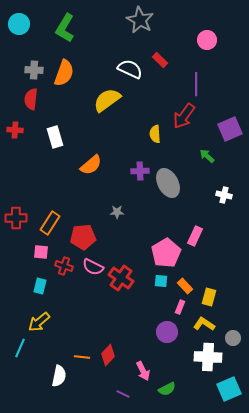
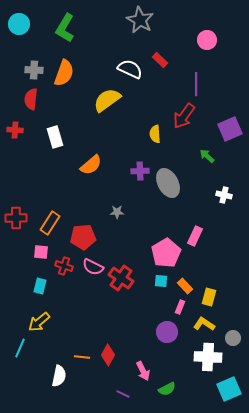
red diamond at (108, 355): rotated 15 degrees counterclockwise
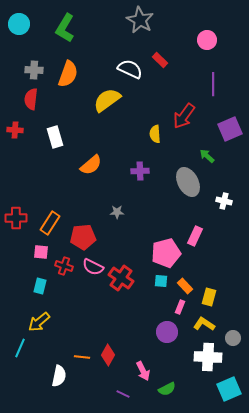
orange semicircle at (64, 73): moved 4 px right, 1 px down
purple line at (196, 84): moved 17 px right
gray ellipse at (168, 183): moved 20 px right, 1 px up
white cross at (224, 195): moved 6 px down
pink pentagon at (166, 253): rotated 16 degrees clockwise
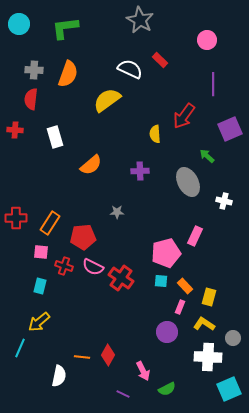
green L-shape at (65, 28): rotated 52 degrees clockwise
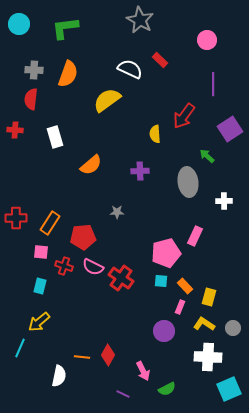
purple square at (230, 129): rotated 10 degrees counterclockwise
gray ellipse at (188, 182): rotated 20 degrees clockwise
white cross at (224, 201): rotated 14 degrees counterclockwise
purple circle at (167, 332): moved 3 px left, 1 px up
gray circle at (233, 338): moved 10 px up
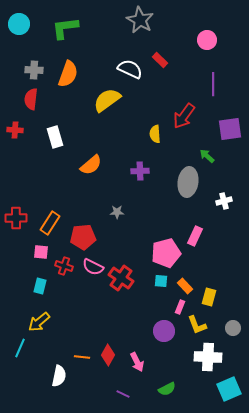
purple square at (230, 129): rotated 25 degrees clockwise
gray ellipse at (188, 182): rotated 16 degrees clockwise
white cross at (224, 201): rotated 14 degrees counterclockwise
yellow L-shape at (204, 324): moved 7 px left, 1 px down; rotated 145 degrees counterclockwise
pink arrow at (143, 371): moved 6 px left, 9 px up
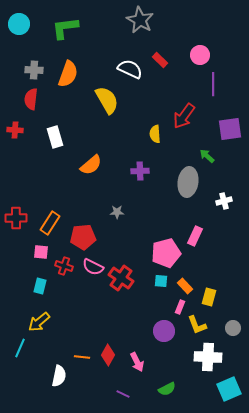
pink circle at (207, 40): moved 7 px left, 15 px down
yellow semicircle at (107, 100): rotated 96 degrees clockwise
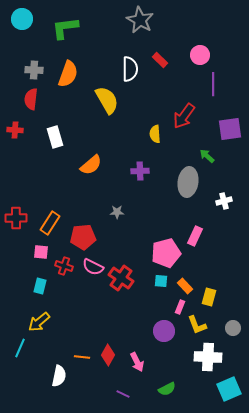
cyan circle at (19, 24): moved 3 px right, 5 px up
white semicircle at (130, 69): rotated 65 degrees clockwise
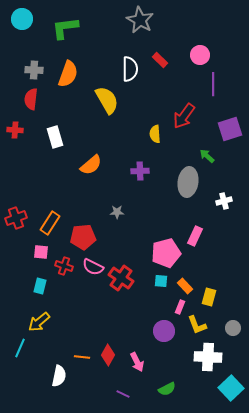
purple square at (230, 129): rotated 10 degrees counterclockwise
red cross at (16, 218): rotated 20 degrees counterclockwise
cyan square at (229, 389): moved 2 px right, 1 px up; rotated 20 degrees counterclockwise
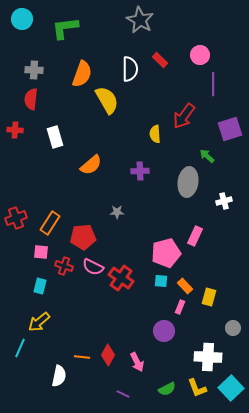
orange semicircle at (68, 74): moved 14 px right
yellow L-shape at (197, 325): moved 63 px down
